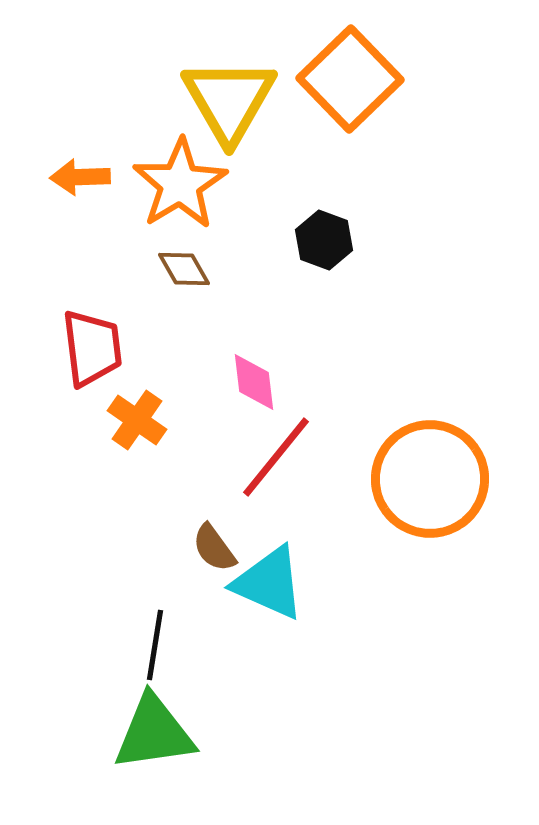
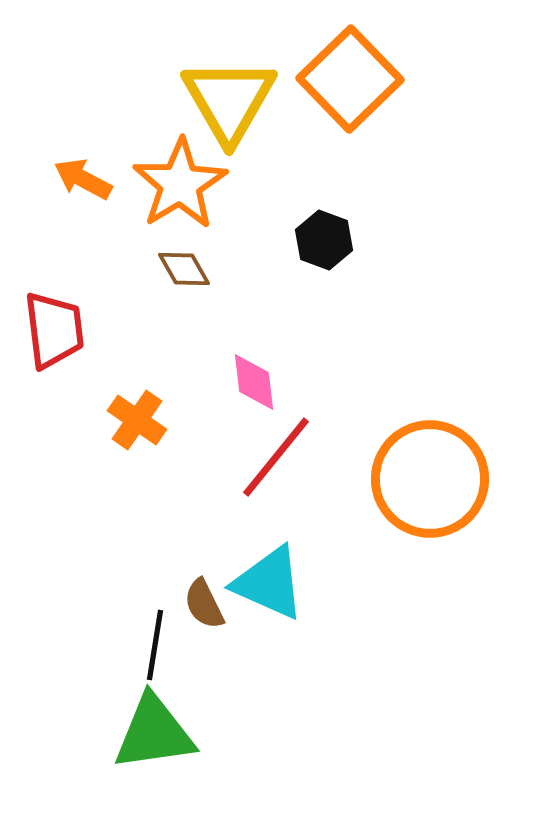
orange arrow: moved 3 px right, 2 px down; rotated 30 degrees clockwise
red trapezoid: moved 38 px left, 18 px up
brown semicircle: moved 10 px left, 56 px down; rotated 10 degrees clockwise
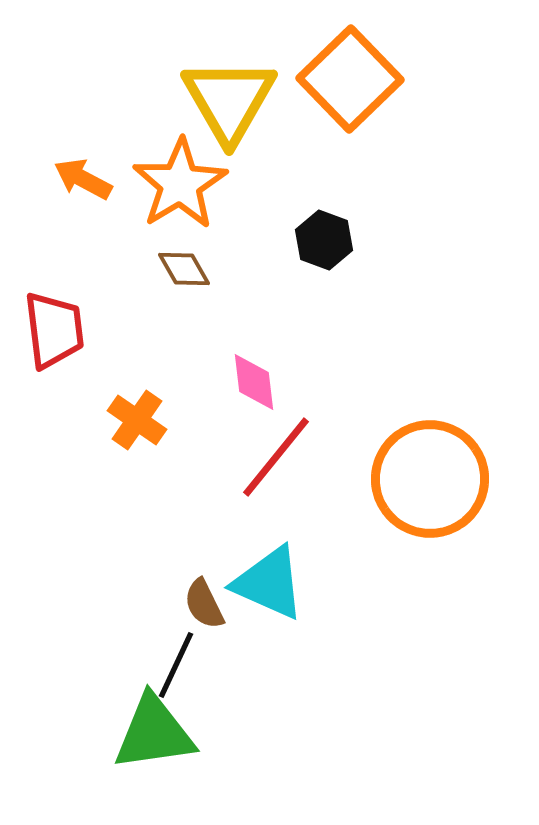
black line: moved 21 px right, 20 px down; rotated 16 degrees clockwise
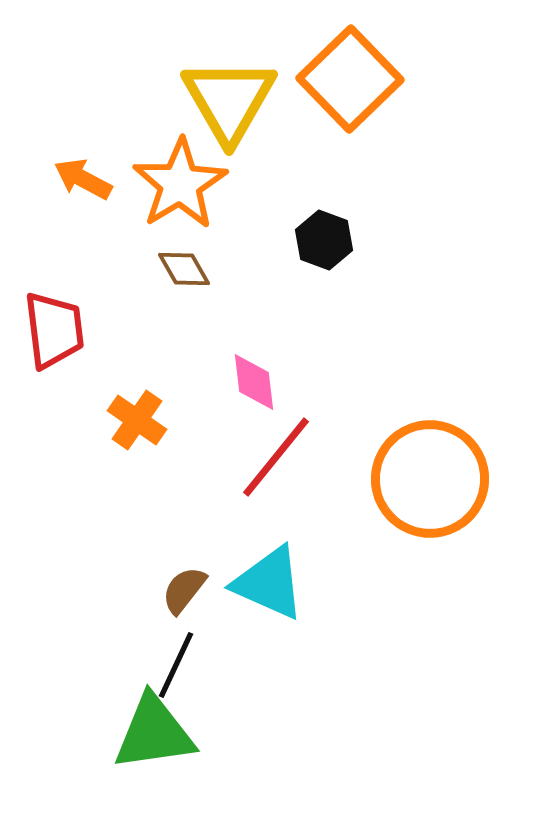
brown semicircle: moved 20 px left, 14 px up; rotated 64 degrees clockwise
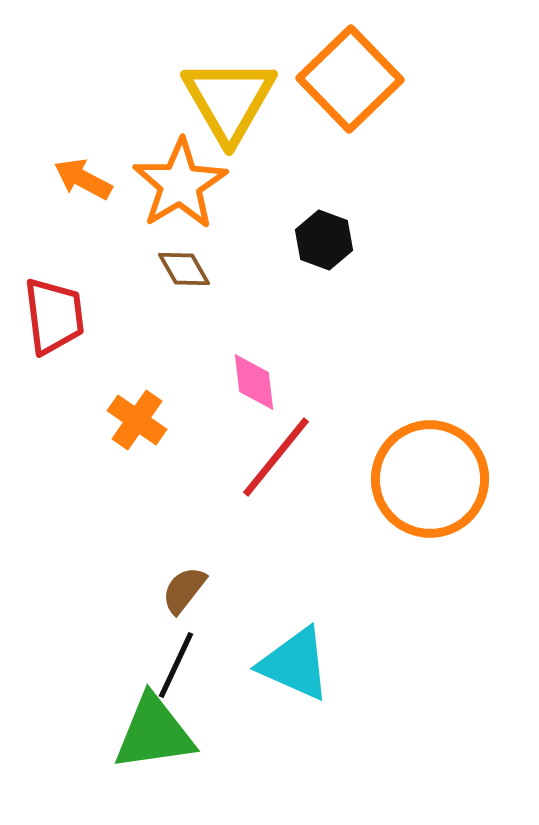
red trapezoid: moved 14 px up
cyan triangle: moved 26 px right, 81 px down
